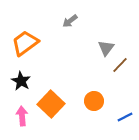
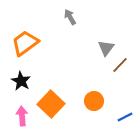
gray arrow: moved 4 px up; rotated 98 degrees clockwise
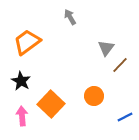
orange trapezoid: moved 2 px right, 1 px up
orange circle: moved 5 px up
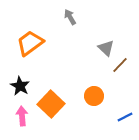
orange trapezoid: moved 3 px right, 1 px down
gray triangle: rotated 24 degrees counterclockwise
black star: moved 1 px left, 5 px down
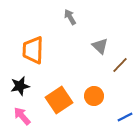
orange trapezoid: moved 3 px right, 7 px down; rotated 52 degrees counterclockwise
gray triangle: moved 6 px left, 2 px up
black star: rotated 30 degrees clockwise
orange square: moved 8 px right, 4 px up; rotated 12 degrees clockwise
pink arrow: rotated 36 degrees counterclockwise
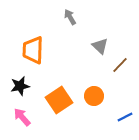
pink arrow: moved 1 px down
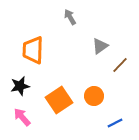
gray triangle: rotated 42 degrees clockwise
blue line: moved 10 px left, 6 px down
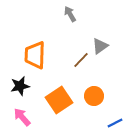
gray arrow: moved 3 px up
orange trapezoid: moved 2 px right, 5 px down
brown line: moved 39 px left, 5 px up
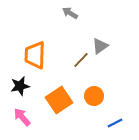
gray arrow: moved 1 px up; rotated 28 degrees counterclockwise
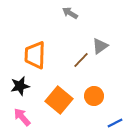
orange square: rotated 16 degrees counterclockwise
